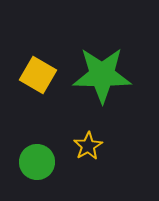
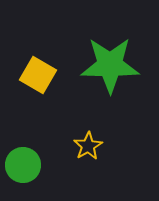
green star: moved 8 px right, 10 px up
green circle: moved 14 px left, 3 px down
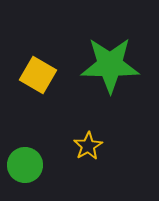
green circle: moved 2 px right
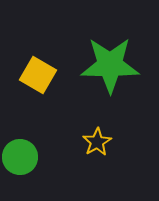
yellow star: moved 9 px right, 4 px up
green circle: moved 5 px left, 8 px up
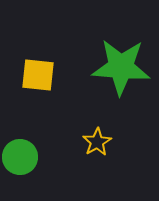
green star: moved 11 px right, 2 px down; rotated 4 degrees clockwise
yellow square: rotated 24 degrees counterclockwise
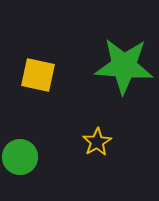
green star: moved 3 px right, 1 px up
yellow square: rotated 6 degrees clockwise
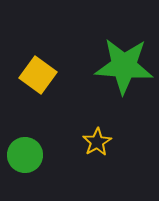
yellow square: rotated 24 degrees clockwise
green circle: moved 5 px right, 2 px up
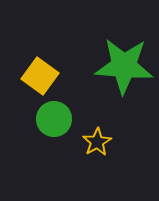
yellow square: moved 2 px right, 1 px down
green circle: moved 29 px right, 36 px up
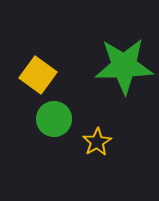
green star: rotated 6 degrees counterclockwise
yellow square: moved 2 px left, 1 px up
